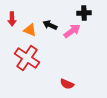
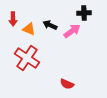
red arrow: moved 1 px right
orange triangle: moved 1 px left, 1 px up
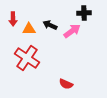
orange triangle: rotated 24 degrees counterclockwise
red semicircle: moved 1 px left
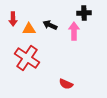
pink arrow: moved 2 px right; rotated 54 degrees counterclockwise
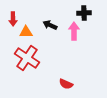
orange triangle: moved 3 px left, 3 px down
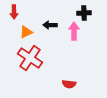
red arrow: moved 1 px right, 7 px up
black arrow: rotated 24 degrees counterclockwise
orange triangle: rotated 24 degrees counterclockwise
red cross: moved 3 px right
red semicircle: moved 3 px right; rotated 16 degrees counterclockwise
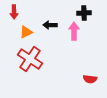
red cross: moved 1 px down
red semicircle: moved 21 px right, 5 px up
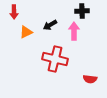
black cross: moved 2 px left, 2 px up
black arrow: rotated 32 degrees counterclockwise
red cross: moved 25 px right; rotated 20 degrees counterclockwise
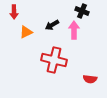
black cross: rotated 24 degrees clockwise
black arrow: moved 2 px right
pink arrow: moved 1 px up
red cross: moved 1 px left, 1 px down
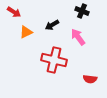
red arrow: rotated 56 degrees counterclockwise
pink arrow: moved 4 px right, 7 px down; rotated 36 degrees counterclockwise
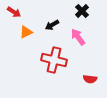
black cross: rotated 24 degrees clockwise
